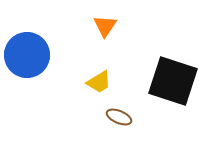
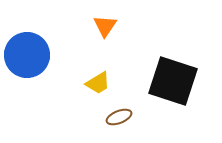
yellow trapezoid: moved 1 px left, 1 px down
brown ellipse: rotated 45 degrees counterclockwise
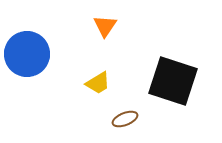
blue circle: moved 1 px up
brown ellipse: moved 6 px right, 2 px down
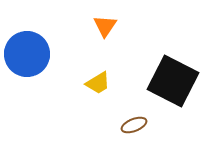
black square: rotated 9 degrees clockwise
brown ellipse: moved 9 px right, 6 px down
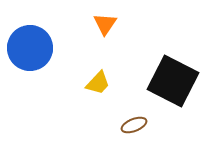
orange triangle: moved 2 px up
blue circle: moved 3 px right, 6 px up
yellow trapezoid: rotated 16 degrees counterclockwise
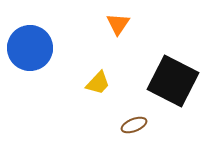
orange triangle: moved 13 px right
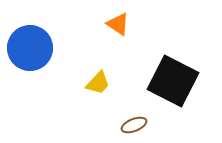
orange triangle: rotated 30 degrees counterclockwise
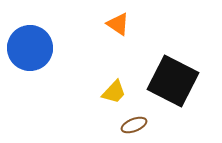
yellow trapezoid: moved 16 px right, 9 px down
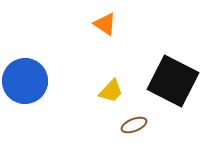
orange triangle: moved 13 px left
blue circle: moved 5 px left, 33 px down
yellow trapezoid: moved 3 px left, 1 px up
